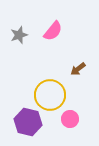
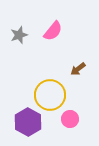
purple hexagon: rotated 16 degrees clockwise
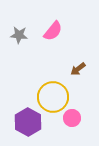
gray star: rotated 24 degrees clockwise
yellow circle: moved 3 px right, 2 px down
pink circle: moved 2 px right, 1 px up
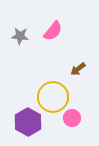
gray star: moved 1 px right, 1 px down
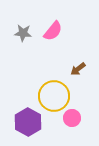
gray star: moved 3 px right, 3 px up
yellow circle: moved 1 px right, 1 px up
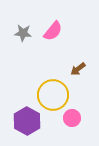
yellow circle: moved 1 px left, 1 px up
purple hexagon: moved 1 px left, 1 px up
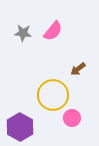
purple hexagon: moved 7 px left, 6 px down
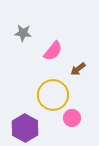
pink semicircle: moved 20 px down
purple hexagon: moved 5 px right, 1 px down
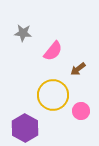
pink circle: moved 9 px right, 7 px up
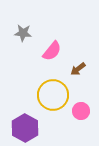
pink semicircle: moved 1 px left
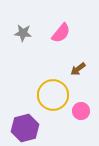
pink semicircle: moved 9 px right, 18 px up
purple hexagon: rotated 16 degrees clockwise
